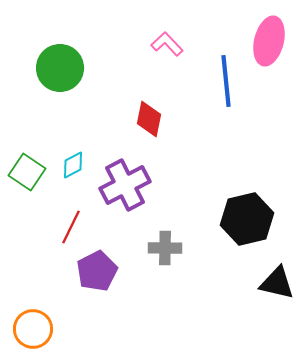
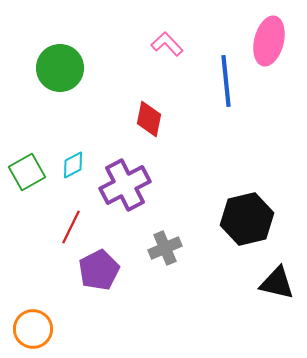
green square: rotated 27 degrees clockwise
gray cross: rotated 24 degrees counterclockwise
purple pentagon: moved 2 px right, 1 px up
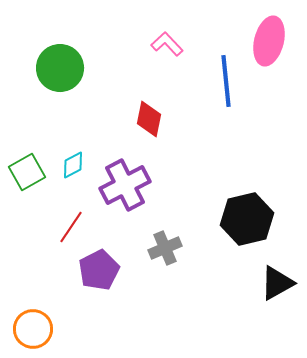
red line: rotated 8 degrees clockwise
black triangle: rotated 42 degrees counterclockwise
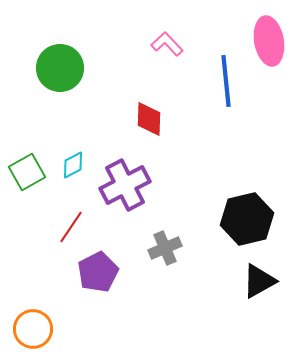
pink ellipse: rotated 24 degrees counterclockwise
red diamond: rotated 9 degrees counterclockwise
purple pentagon: moved 1 px left, 2 px down
black triangle: moved 18 px left, 2 px up
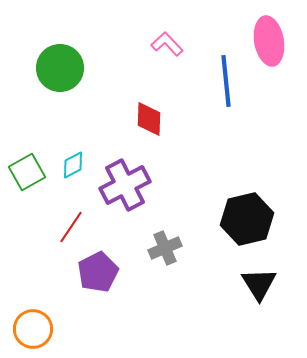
black triangle: moved 3 px down; rotated 33 degrees counterclockwise
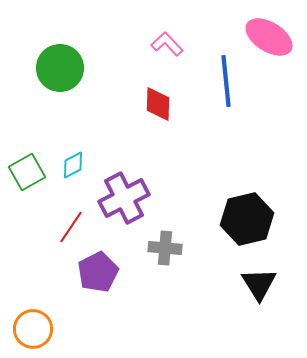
pink ellipse: moved 4 px up; rotated 48 degrees counterclockwise
red diamond: moved 9 px right, 15 px up
purple cross: moved 1 px left, 13 px down
gray cross: rotated 28 degrees clockwise
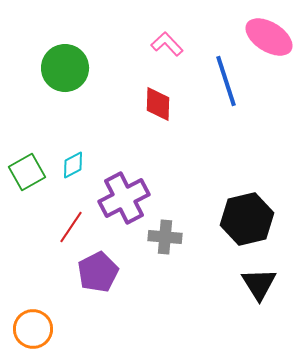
green circle: moved 5 px right
blue line: rotated 12 degrees counterclockwise
gray cross: moved 11 px up
